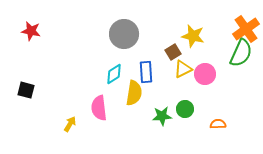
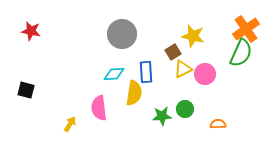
gray circle: moved 2 px left
cyan diamond: rotated 30 degrees clockwise
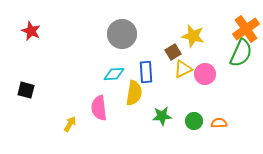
red star: rotated 12 degrees clockwise
green circle: moved 9 px right, 12 px down
orange semicircle: moved 1 px right, 1 px up
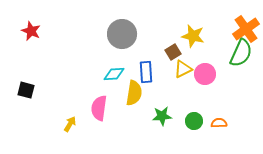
pink semicircle: rotated 15 degrees clockwise
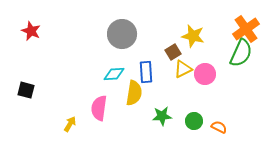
orange semicircle: moved 4 px down; rotated 28 degrees clockwise
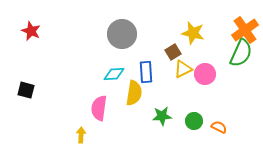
orange cross: moved 1 px left, 1 px down
yellow star: moved 3 px up
yellow arrow: moved 11 px right, 11 px down; rotated 28 degrees counterclockwise
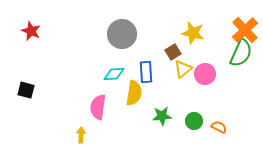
orange cross: rotated 8 degrees counterclockwise
yellow triangle: rotated 12 degrees counterclockwise
pink semicircle: moved 1 px left, 1 px up
